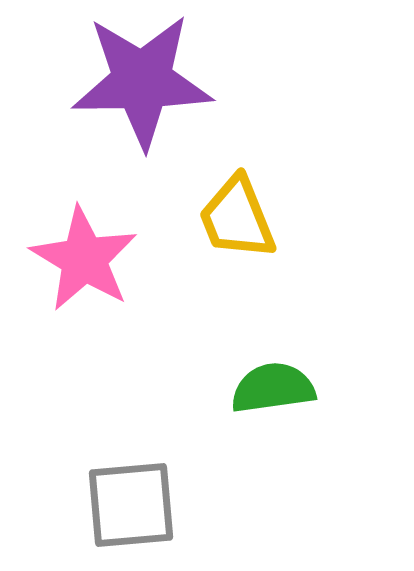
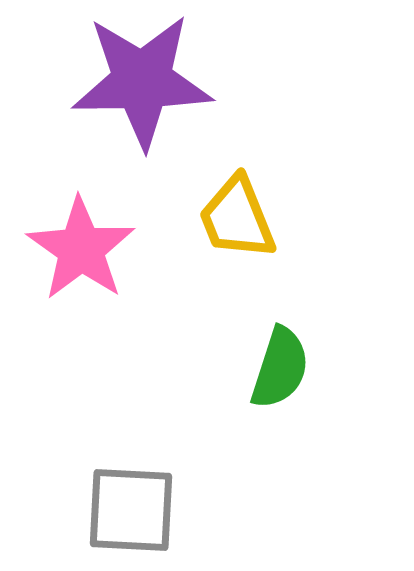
pink star: moved 3 px left, 10 px up; rotated 4 degrees clockwise
green semicircle: moved 7 px right, 20 px up; rotated 116 degrees clockwise
gray square: moved 5 px down; rotated 8 degrees clockwise
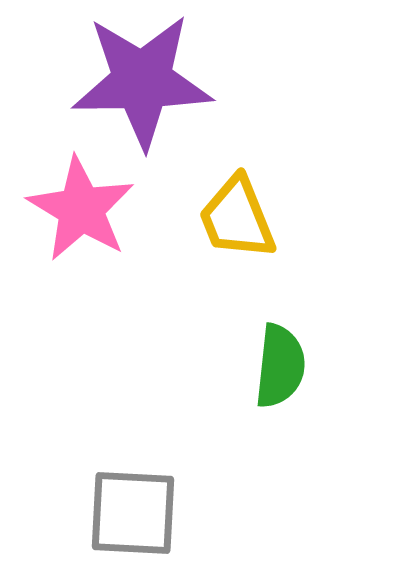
pink star: moved 40 px up; rotated 4 degrees counterclockwise
green semicircle: moved 2 px up; rotated 12 degrees counterclockwise
gray square: moved 2 px right, 3 px down
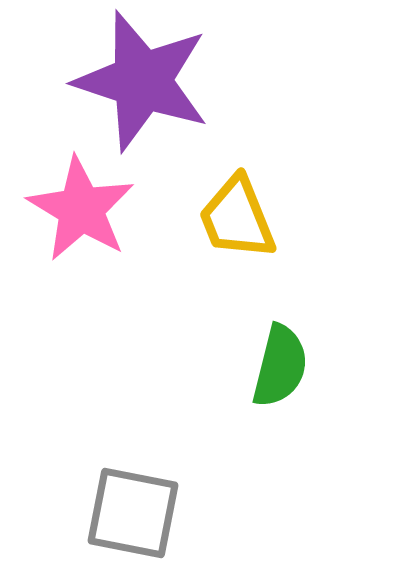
purple star: rotated 19 degrees clockwise
green semicircle: rotated 8 degrees clockwise
gray square: rotated 8 degrees clockwise
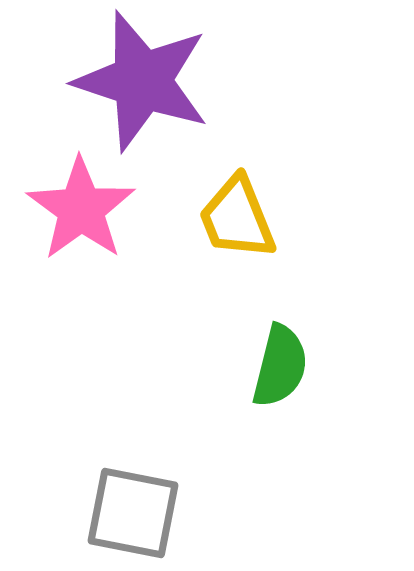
pink star: rotated 5 degrees clockwise
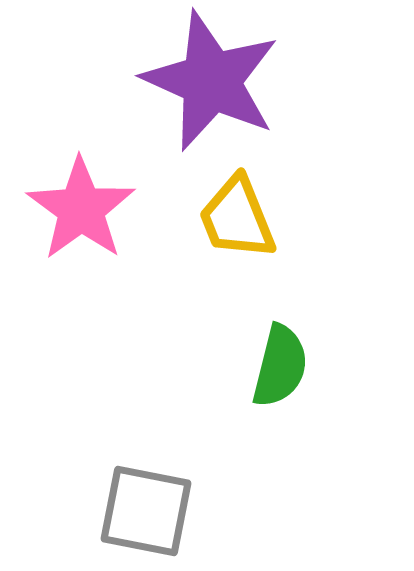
purple star: moved 69 px right; rotated 6 degrees clockwise
gray square: moved 13 px right, 2 px up
